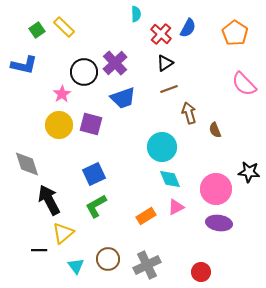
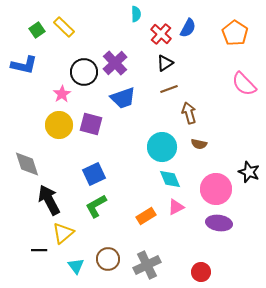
brown semicircle: moved 16 px left, 14 px down; rotated 56 degrees counterclockwise
black star: rotated 15 degrees clockwise
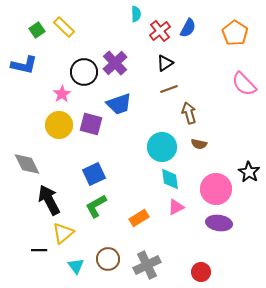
red cross: moved 1 px left, 3 px up; rotated 10 degrees clockwise
blue trapezoid: moved 4 px left, 6 px down
gray diamond: rotated 8 degrees counterclockwise
black star: rotated 10 degrees clockwise
cyan diamond: rotated 15 degrees clockwise
orange rectangle: moved 7 px left, 2 px down
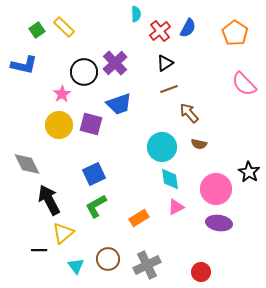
brown arrow: rotated 25 degrees counterclockwise
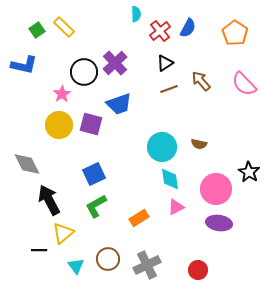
brown arrow: moved 12 px right, 32 px up
red circle: moved 3 px left, 2 px up
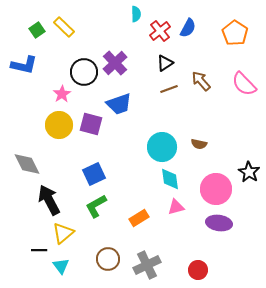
pink triangle: rotated 12 degrees clockwise
cyan triangle: moved 15 px left
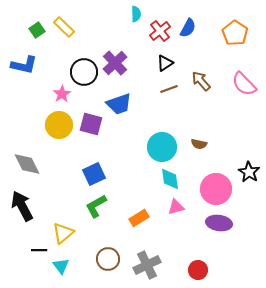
black arrow: moved 27 px left, 6 px down
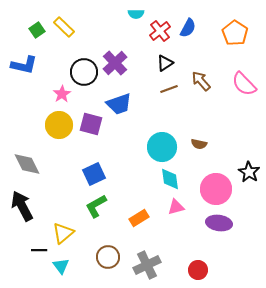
cyan semicircle: rotated 91 degrees clockwise
brown circle: moved 2 px up
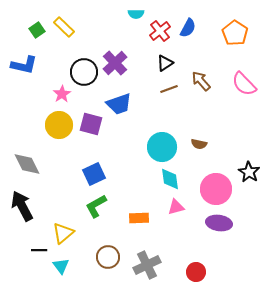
orange rectangle: rotated 30 degrees clockwise
red circle: moved 2 px left, 2 px down
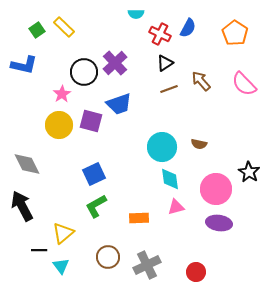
red cross: moved 3 px down; rotated 25 degrees counterclockwise
purple square: moved 3 px up
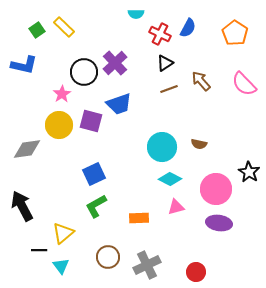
gray diamond: moved 15 px up; rotated 72 degrees counterclockwise
cyan diamond: rotated 55 degrees counterclockwise
